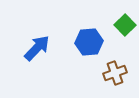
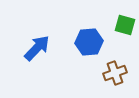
green square: rotated 30 degrees counterclockwise
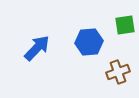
green square: rotated 25 degrees counterclockwise
brown cross: moved 3 px right, 1 px up
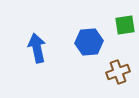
blue arrow: rotated 56 degrees counterclockwise
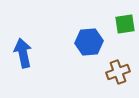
green square: moved 1 px up
blue arrow: moved 14 px left, 5 px down
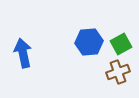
green square: moved 4 px left, 20 px down; rotated 20 degrees counterclockwise
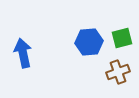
green square: moved 1 px right, 6 px up; rotated 15 degrees clockwise
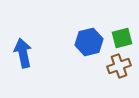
blue hexagon: rotated 8 degrees counterclockwise
brown cross: moved 1 px right, 6 px up
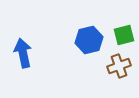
green square: moved 2 px right, 3 px up
blue hexagon: moved 2 px up
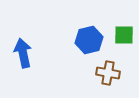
green square: rotated 15 degrees clockwise
brown cross: moved 11 px left, 7 px down; rotated 30 degrees clockwise
